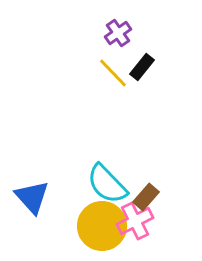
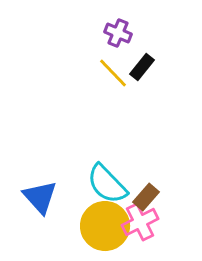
purple cross: rotated 32 degrees counterclockwise
blue triangle: moved 8 px right
pink cross: moved 5 px right, 1 px down
yellow circle: moved 3 px right
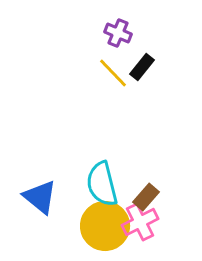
cyan semicircle: moved 5 px left; rotated 30 degrees clockwise
blue triangle: rotated 9 degrees counterclockwise
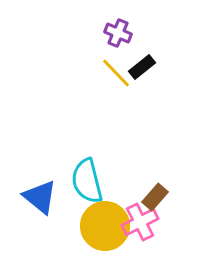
black rectangle: rotated 12 degrees clockwise
yellow line: moved 3 px right
cyan semicircle: moved 15 px left, 3 px up
brown rectangle: moved 9 px right
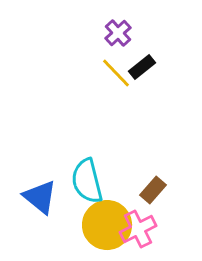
purple cross: rotated 24 degrees clockwise
brown rectangle: moved 2 px left, 7 px up
pink cross: moved 2 px left, 7 px down
yellow circle: moved 2 px right, 1 px up
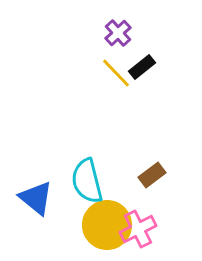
brown rectangle: moved 1 px left, 15 px up; rotated 12 degrees clockwise
blue triangle: moved 4 px left, 1 px down
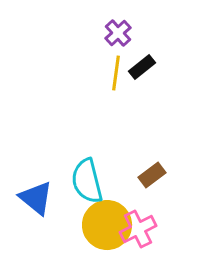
yellow line: rotated 52 degrees clockwise
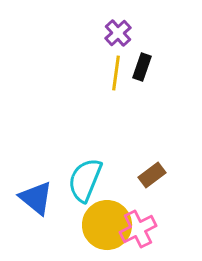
black rectangle: rotated 32 degrees counterclockwise
cyan semicircle: moved 2 px left, 1 px up; rotated 36 degrees clockwise
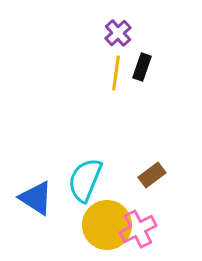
blue triangle: rotated 6 degrees counterclockwise
